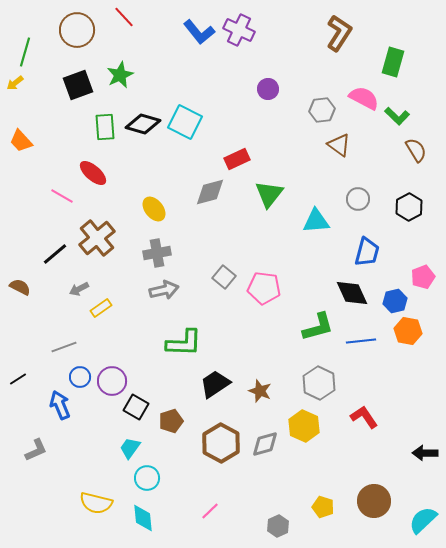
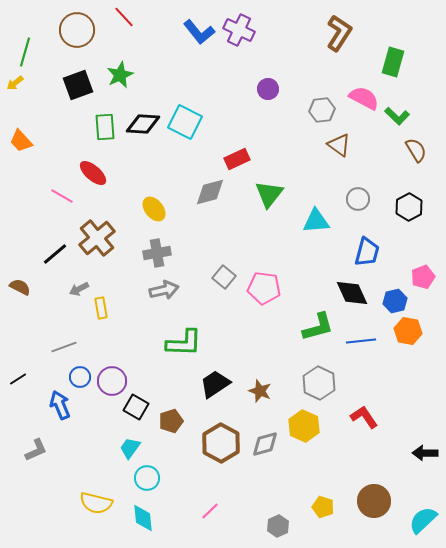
black diamond at (143, 124): rotated 12 degrees counterclockwise
yellow rectangle at (101, 308): rotated 65 degrees counterclockwise
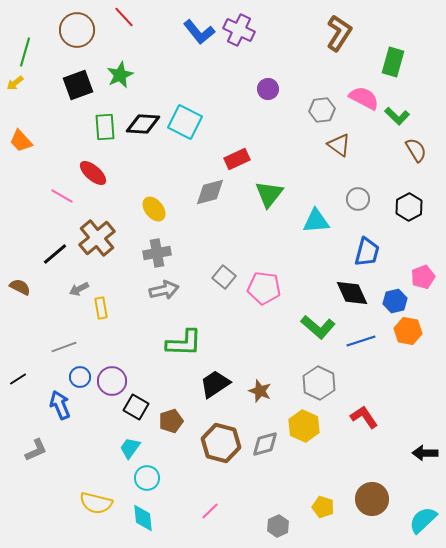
green L-shape at (318, 327): rotated 56 degrees clockwise
blue line at (361, 341): rotated 12 degrees counterclockwise
brown hexagon at (221, 443): rotated 15 degrees counterclockwise
brown circle at (374, 501): moved 2 px left, 2 px up
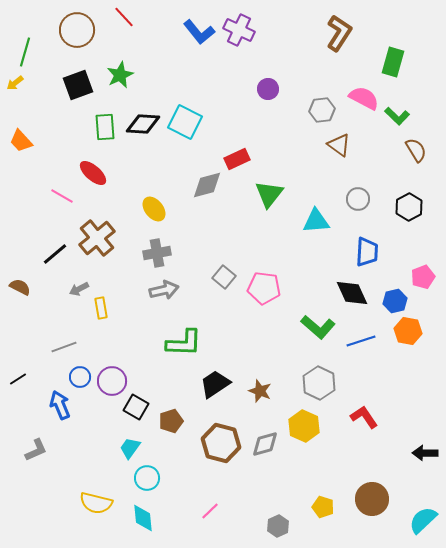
gray diamond at (210, 192): moved 3 px left, 7 px up
blue trapezoid at (367, 252): rotated 12 degrees counterclockwise
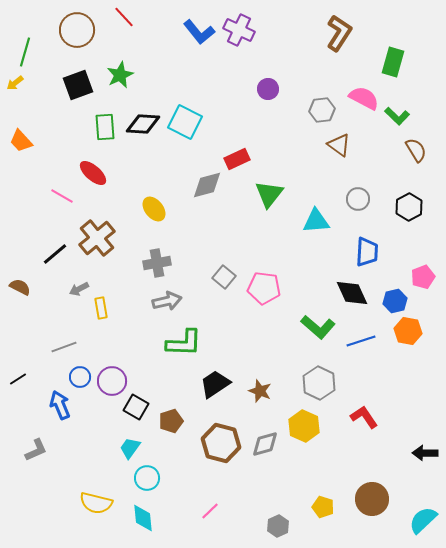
gray cross at (157, 253): moved 10 px down
gray arrow at (164, 290): moved 3 px right, 11 px down
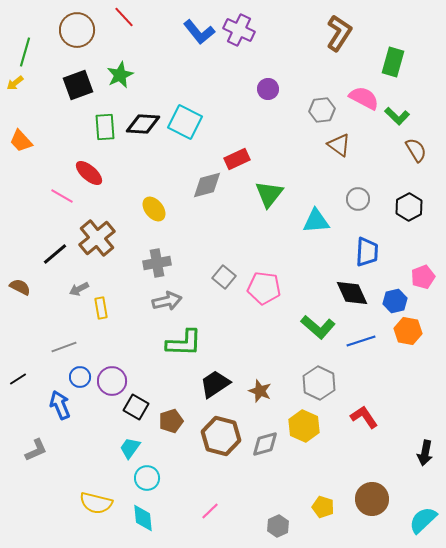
red ellipse at (93, 173): moved 4 px left
brown hexagon at (221, 443): moved 7 px up
black arrow at (425, 453): rotated 80 degrees counterclockwise
